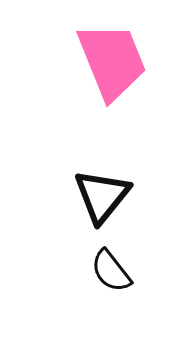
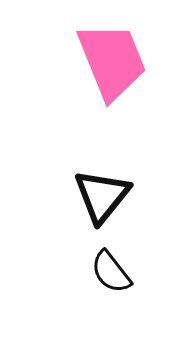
black semicircle: moved 1 px down
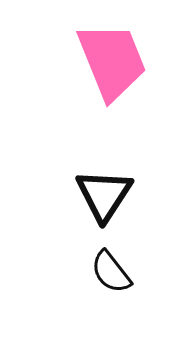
black triangle: moved 2 px right, 1 px up; rotated 6 degrees counterclockwise
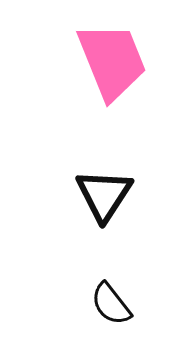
black semicircle: moved 32 px down
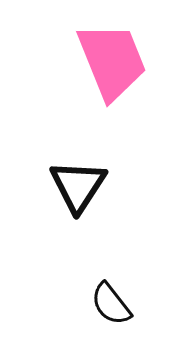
black triangle: moved 26 px left, 9 px up
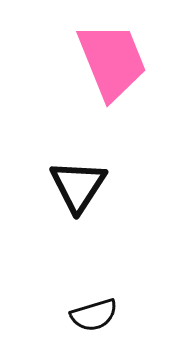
black semicircle: moved 17 px left, 11 px down; rotated 69 degrees counterclockwise
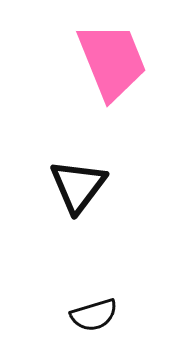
black triangle: rotated 4 degrees clockwise
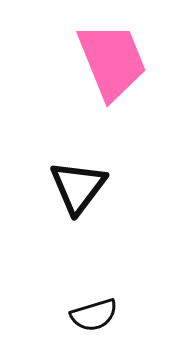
black triangle: moved 1 px down
